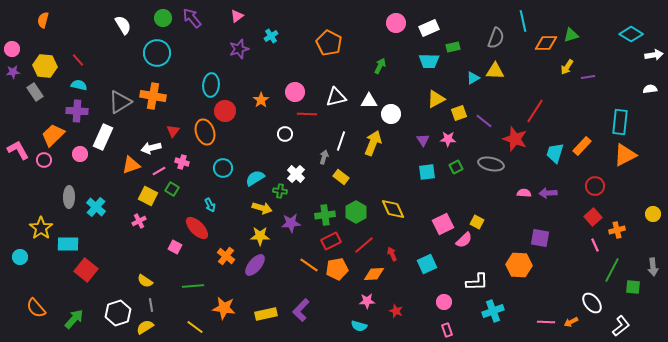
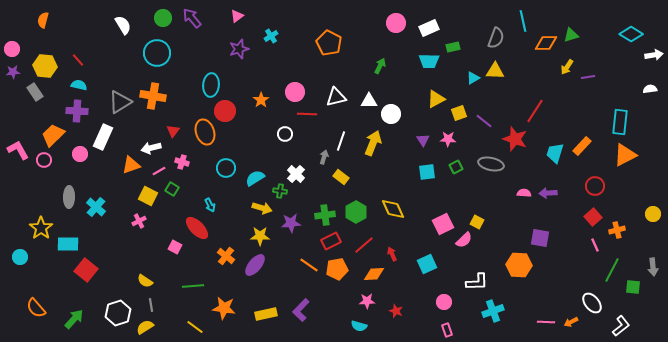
cyan circle at (223, 168): moved 3 px right
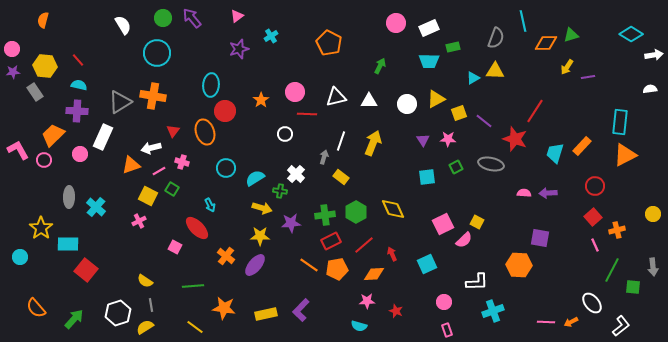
white circle at (391, 114): moved 16 px right, 10 px up
cyan square at (427, 172): moved 5 px down
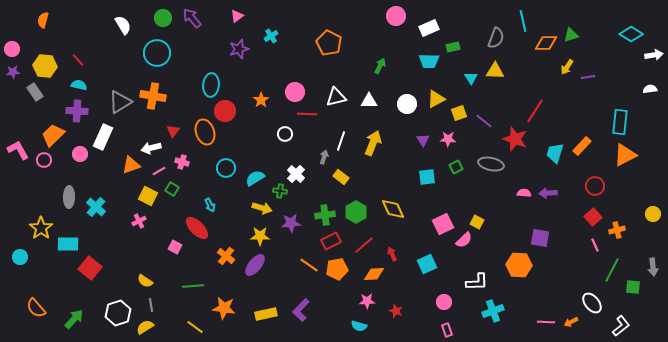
pink circle at (396, 23): moved 7 px up
cyan triangle at (473, 78): moved 2 px left; rotated 32 degrees counterclockwise
red square at (86, 270): moved 4 px right, 2 px up
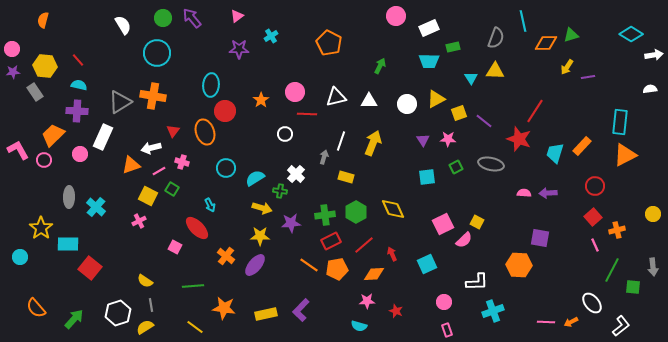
purple star at (239, 49): rotated 18 degrees clockwise
red star at (515, 139): moved 4 px right
yellow rectangle at (341, 177): moved 5 px right; rotated 21 degrees counterclockwise
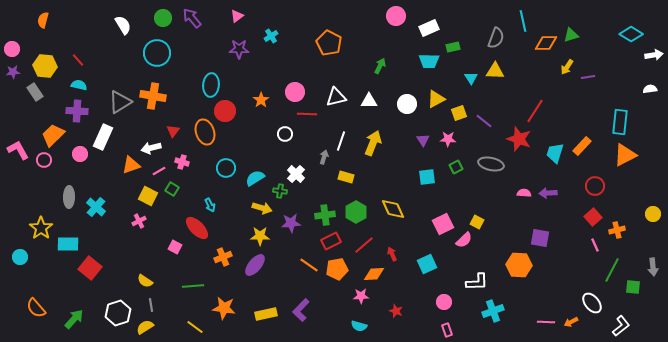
orange cross at (226, 256): moved 3 px left, 1 px down; rotated 30 degrees clockwise
pink star at (367, 301): moved 6 px left, 5 px up
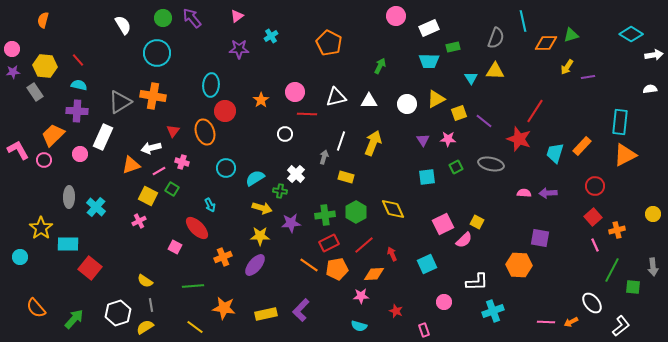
red rectangle at (331, 241): moved 2 px left, 2 px down
pink rectangle at (447, 330): moved 23 px left
